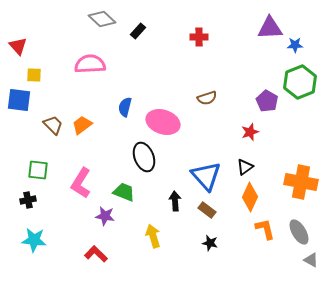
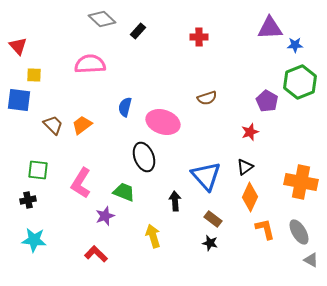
brown rectangle: moved 6 px right, 9 px down
purple star: rotated 30 degrees counterclockwise
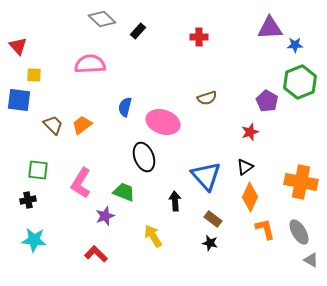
yellow arrow: rotated 15 degrees counterclockwise
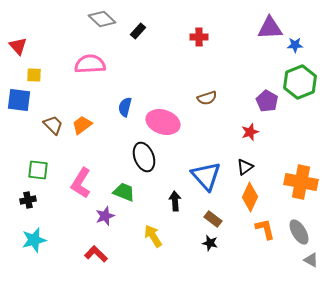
cyan star: rotated 20 degrees counterclockwise
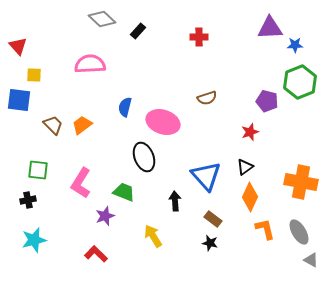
purple pentagon: rotated 15 degrees counterclockwise
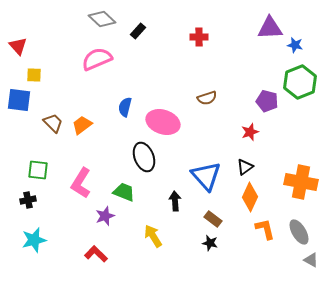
blue star: rotated 14 degrees clockwise
pink semicircle: moved 7 px right, 5 px up; rotated 20 degrees counterclockwise
brown trapezoid: moved 2 px up
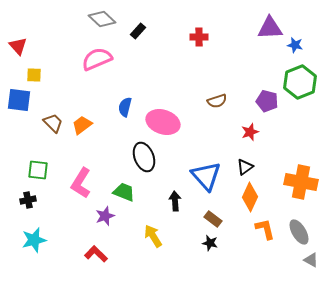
brown semicircle: moved 10 px right, 3 px down
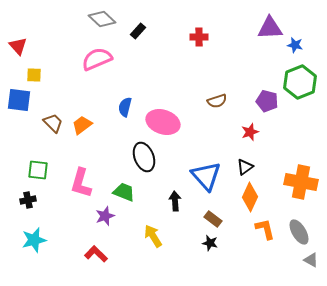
pink L-shape: rotated 16 degrees counterclockwise
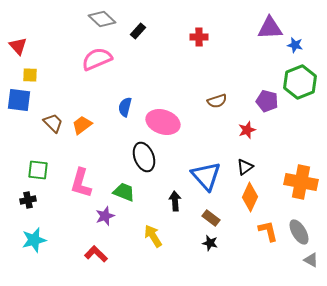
yellow square: moved 4 px left
red star: moved 3 px left, 2 px up
brown rectangle: moved 2 px left, 1 px up
orange L-shape: moved 3 px right, 2 px down
